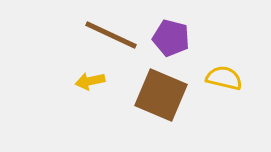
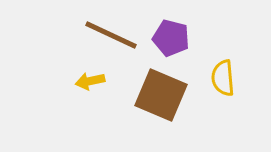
yellow semicircle: moved 1 px left; rotated 108 degrees counterclockwise
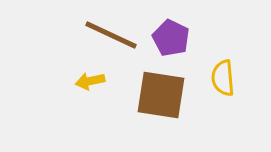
purple pentagon: rotated 12 degrees clockwise
brown square: rotated 14 degrees counterclockwise
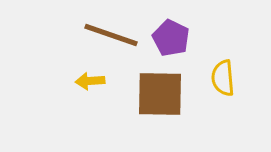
brown line: rotated 6 degrees counterclockwise
yellow arrow: rotated 8 degrees clockwise
brown square: moved 1 px left, 1 px up; rotated 8 degrees counterclockwise
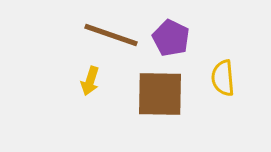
yellow arrow: rotated 68 degrees counterclockwise
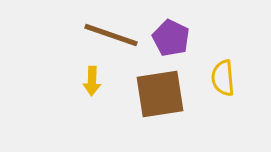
yellow arrow: moved 2 px right; rotated 16 degrees counterclockwise
brown square: rotated 10 degrees counterclockwise
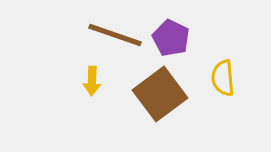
brown line: moved 4 px right
brown square: rotated 28 degrees counterclockwise
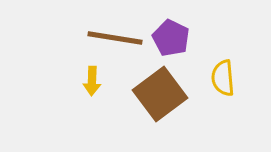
brown line: moved 3 px down; rotated 10 degrees counterclockwise
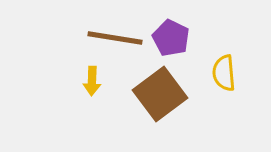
yellow semicircle: moved 1 px right, 5 px up
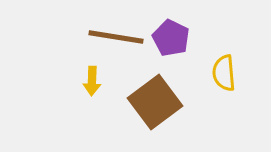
brown line: moved 1 px right, 1 px up
brown square: moved 5 px left, 8 px down
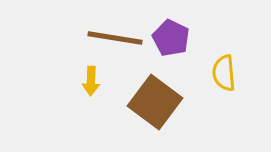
brown line: moved 1 px left, 1 px down
yellow arrow: moved 1 px left
brown square: rotated 16 degrees counterclockwise
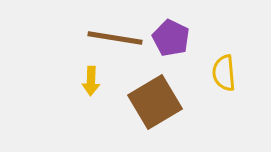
brown square: rotated 22 degrees clockwise
